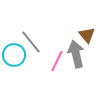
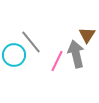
brown triangle: rotated 12 degrees clockwise
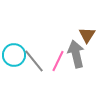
gray line: moved 3 px right, 19 px down
pink line: moved 1 px right
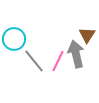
cyan circle: moved 16 px up
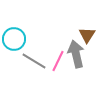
gray line: rotated 20 degrees counterclockwise
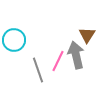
cyan circle: moved 1 px down
gray arrow: moved 1 px down
gray line: moved 4 px right, 9 px down; rotated 40 degrees clockwise
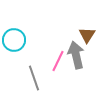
gray line: moved 4 px left, 8 px down
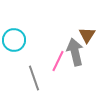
gray arrow: moved 1 px left, 3 px up
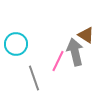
brown triangle: moved 1 px left; rotated 30 degrees counterclockwise
cyan circle: moved 2 px right, 4 px down
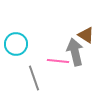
pink line: rotated 70 degrees clockwise
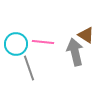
pink line: moved 15 px left, 19 px up
gray line: moved 5 px left, 10 px up
